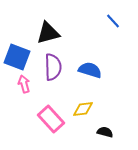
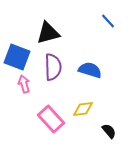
blue line: moved 5 px left
black semicircle: moved 4 px right, 1 px up; rotated 35 degrees clockwise
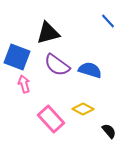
purple semicircle: moved 4 px right, 2 px up; rotated 128 degrees clockwise
yellow diamond: rotated 35 degrees clockwise
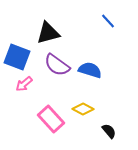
pink arrow: rotated 114 degrees counterclockwise
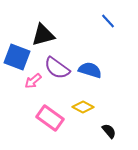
black triangle: moved 5 px left, 2 px down
purple semicircle: moved 3 px down
pink arrow: moved 9 px right, 3 px up
yellow diamond: moved 2 px up
pink rectangle: moved 1 px left, 1 px up; rotated 12 degrees counterclockwise
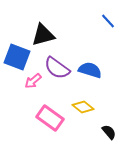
yellow diamond: rotated 10 degrees clockwise
black semicircle: moved 1 px down
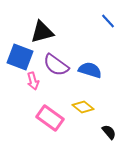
black triangle: moved 1 px left, 3 px up
blue square: moved 3 px right
purple semicircle: moved 1 px left, 3 px up
pink arrow: rotated 66 degrees counterclockwise
